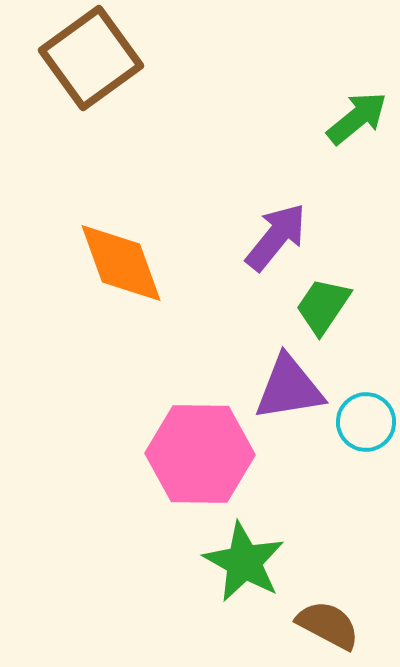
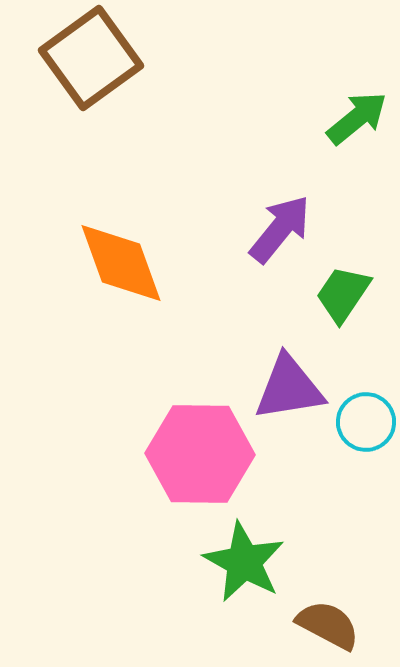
purple arrow: moved 4 px right, 8 px up
green trapezoid: moved 20 px right, 12 px up
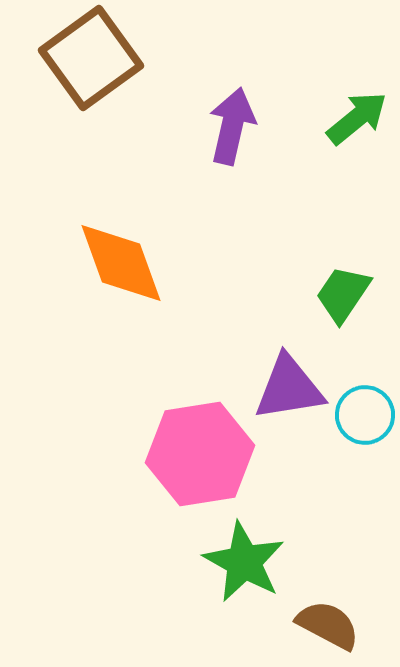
purple arrow: moved 48 px left, 103 px up; rotated 26 degrees counterclockwise
cyan circle: moved 1 px left, 7 px up
pink hexagon: rotated 10 degrees counterclockwise
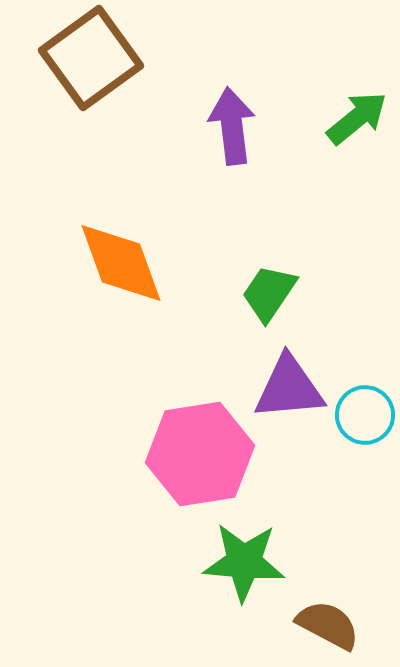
purple arrow: rotated 20 degrees counterclockwise
green trapezoid: moved 74 px left, 1 px up
purple triangle: rotated 4 degrees clockwise
green star: rotated 24 degrees counterclockwise
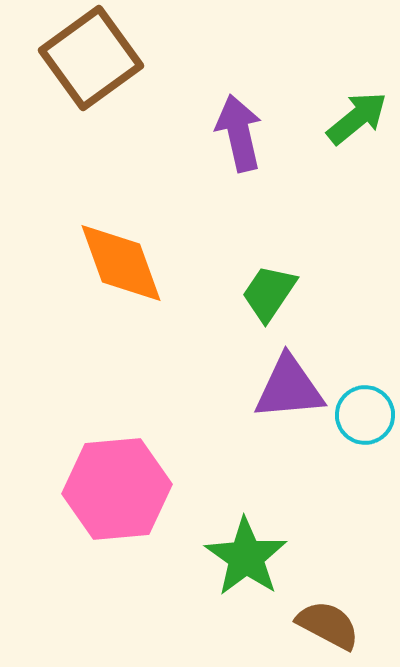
purple arrow: moved 7 px right, 7 px down; rotated 6 degrees counterclockwise
pink hexagon: moved 83 px left, 35 px down; rotated 4 degrees clockwise
green star: moved 2 px right, 5 px up; rotated 30 degrees clockwise
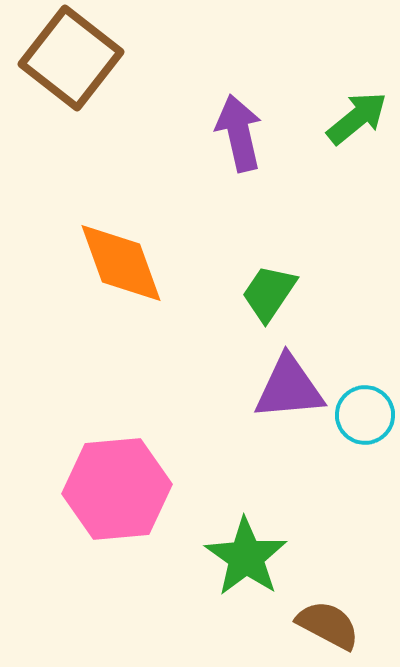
brown square: moved 20 px left; rotated 16 degrees counterclockwise
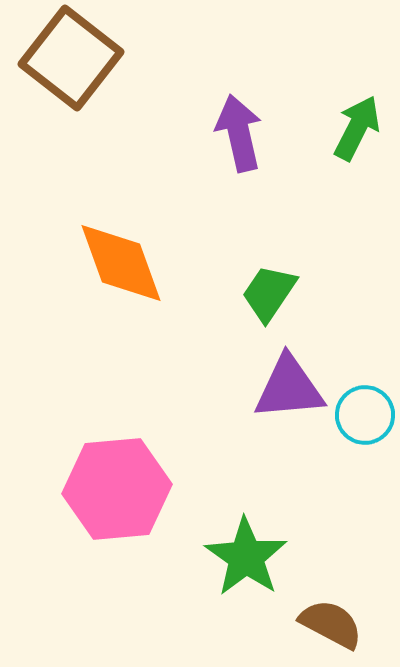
green arrow: moved 10 px down; rotated 24 degrees counterclockwise
brown semicircle: moved 3 px right, 1 px up
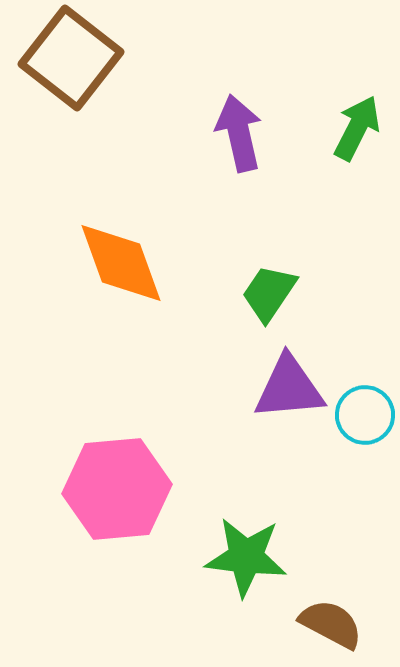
green star: rotated 28 degrees counterclockwise
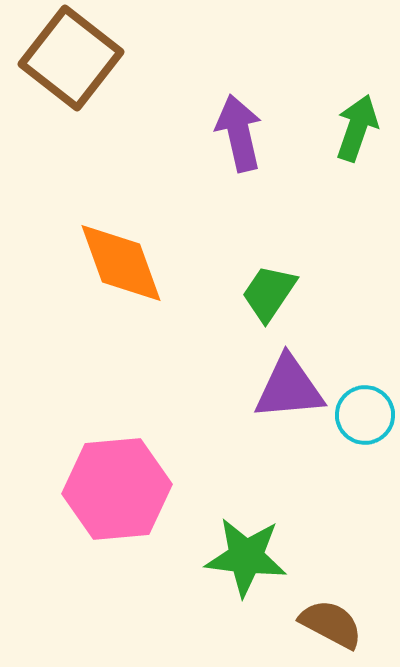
green arrow: rotated 8 degrees counterclockwise
